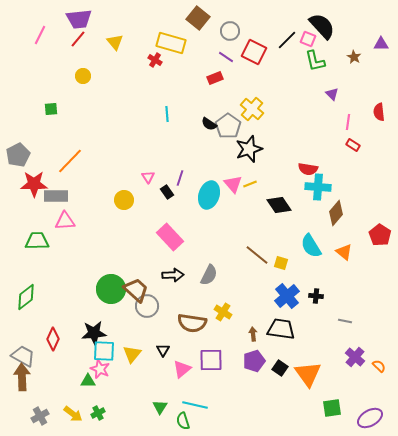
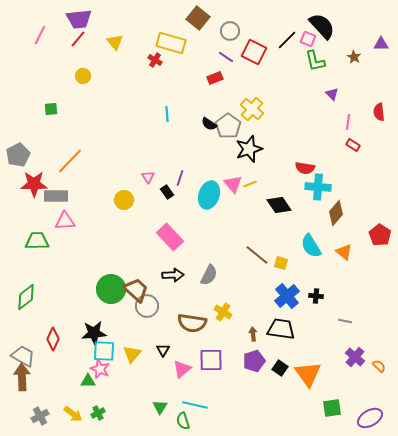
red semicircle at (308, 169): moved 3 px left, 1 px up
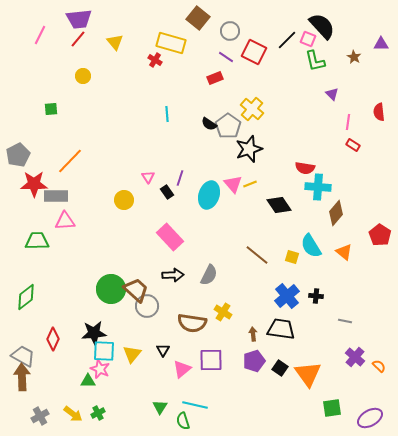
yellow square at (281, 263): moved 11 px right, 6 px up
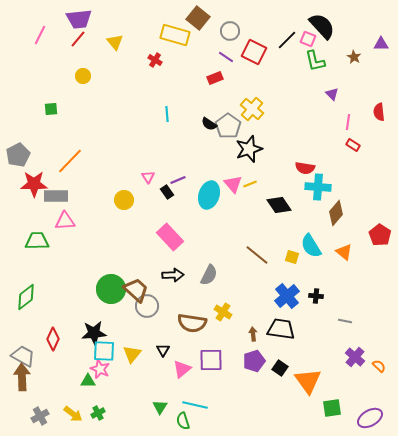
yellow rectangle at (171, 43): moved 4 px right, 8 px up
purple line at (180, 178): moved 2 px left, 2 px down; rotated 49 degrees clockwise
orange triangle at (308, 374): moved 7 px down
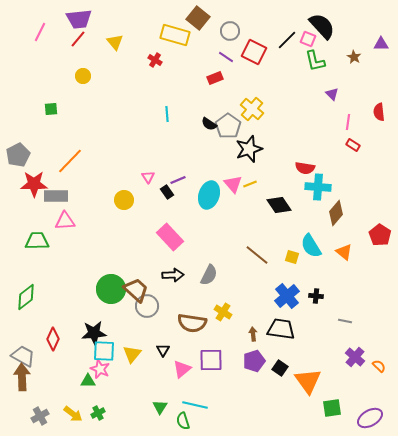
pink line at (40, 35): moved 3 px up
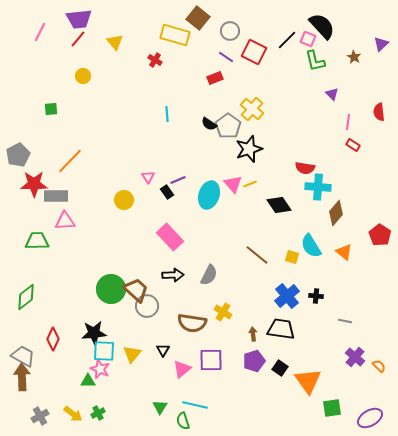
purple triangle at (381, 44): rotated 42 degrees counterclockwise
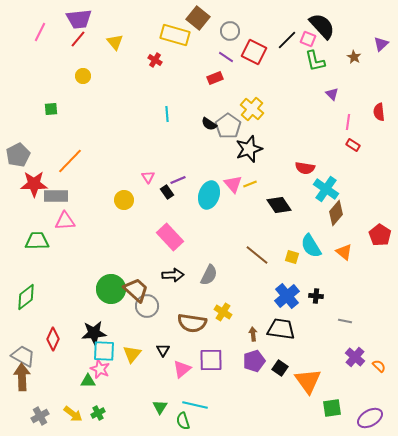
cyan cross at (318, 187): moved 8 px right, 2 px down; rotated 30 degrees clockwise
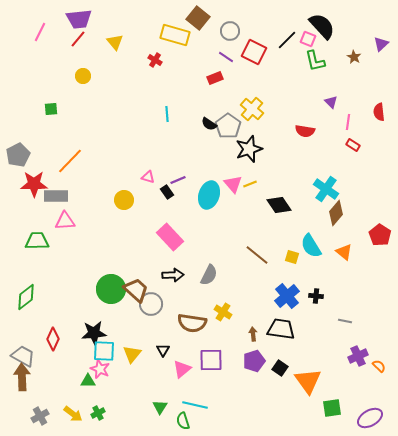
purple triangle at (332, 94): moved 1 px left, 8 px down
red semicircle at (305, 168): moved 37 px up
pink triangle at (148, 177): rotated 40 degrees counterclockwise
gray circle at (147, 306): moved 4 px right, 2 px up
purple cross at (355, 357): moved 3 px right, 1 px up; rotated 24 degrees clockwise
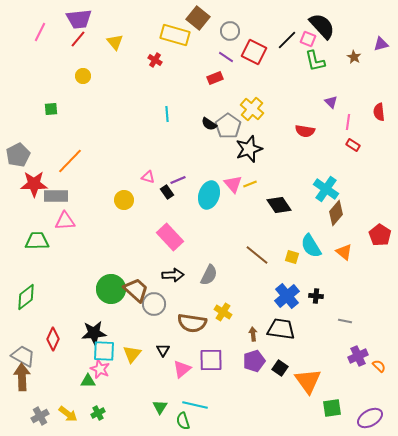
purple triangle at (381, 44): rotated 28 degrees clockwise
gray circle at (151, 304): moved 3 px right
yellow arrow at (73, 414): moved 5 px left
